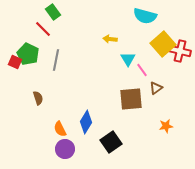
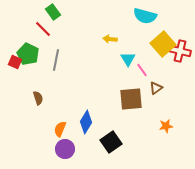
orange semicircle: rotated 49 degrees clockwise
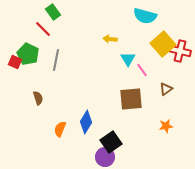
brown triangle: moved 10 px right, 1 px down
purple circle: moved 40 px right, 8 px down
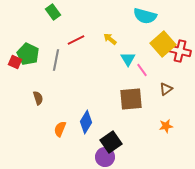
red line: moved 33 px right, 11 px down; rotated 72 degrees counterclockwise
yellow arrow: rotated 32 degrees clockwise
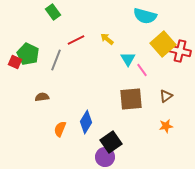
yellow arrow: moved 3 px left
gray line: rotated 10 degrees clockwise
brown triangle: moved 7 px down
brown semicircle: moved 4 px right, 1 px up; rotated 80 degrees counterclockwise
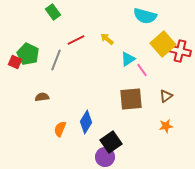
cyan triangle: rotated 28 degrees clockwise
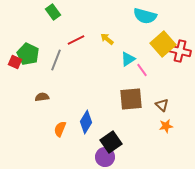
brown triangle: moved 4 px left, 9 px down; rotated 40 degrees counterclockwise
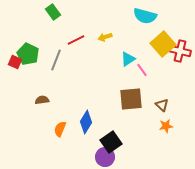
yellow arrow: moved 2 px left, 2 px up; rotated 56 degrees counterclockwise
brown semicircle: moved 3 px down
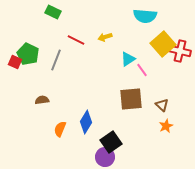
green rectangle: rotated 28 degrees counterclockwise
cyan semicircle: rotated 10 degrees counterclockwise
red line: rotated 54 degrees clockwise
orange star: rotated 16 degrees counterclockwise
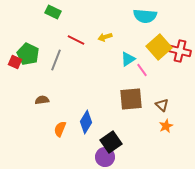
yellow square: moved 4 px left, 3 px down
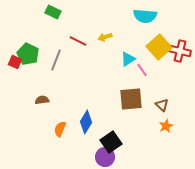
red line: moved 2 px right, 1 px down
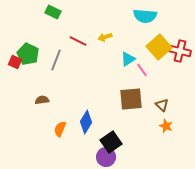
orange star: rotated 24 degrees counterclockwise
purple circle: moved 1 px right
